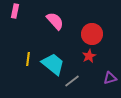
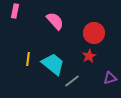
red circle: moved 2 px right, 1 px up
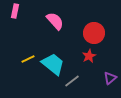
yellow line: rotated 56 degrees clockwise
purple triangle: rotated 24 degrees counterclockwise
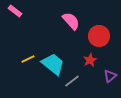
pink rectangle: rotated 64 degrees counterclockwise
pink semicircle: moved 16 px right
red circle: moved 5 px right, 3 px down
red star: moved 1 px right, 4 px down
purple triangle: moved 2 px up
